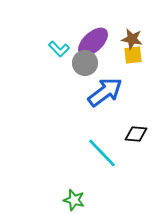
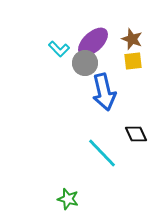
brown star: rotated 10 degrees clockwise
yellow square: moved 6 px down
blue arrow: moved 1 px left; rotated 114 degrees clockwise
black diamond: rotated 60 degrees clockwise
green star: moved 6 px left, 1 px up
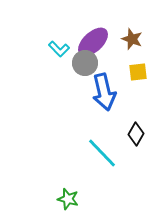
yellow square: moved 5 px right, 11 px down
black diamond: rotated 55 degrees clockwise
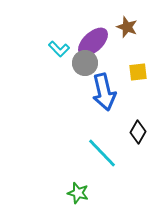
brown star: moved 5 px left, 12 px up
black diamond: moved 2 px right, 2 px up
green star: moved 10 px right, 6 px up
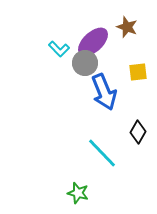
blue arrow: rotated 9 degrees counterclockwise
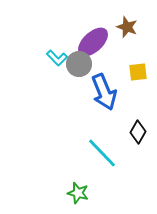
cyan L-shape: moved 2 px left, 9 px down
gray circle: moved 6 px left, 1 px down
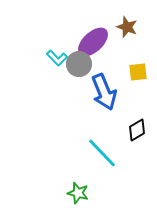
black diamond: moved 1 px left, 2 px up; rotated 30 degrees clockwise
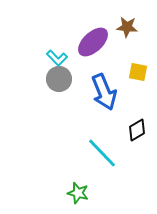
brown star: rotated 15 degrees counterclockwise
gray circle: moved 20 px left, 15 px down
yellow square: rotated 18 degrees clockwise
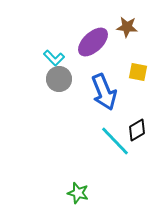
cyan L-shape: moved 3 px left
cyan line: moved 13 px right, 12 px up
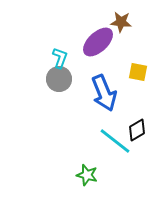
brown star: moved 6 px left, 5 px up
purple ellipse: moved 5 px right
cyan L-shape: moved 6 px right; rotated 115 degrees counterclockwise
blue arrow: moved 1 px down
cyan line: rotated 8 degrees counterclockwise
green star: moved 9 px right, 18 px up
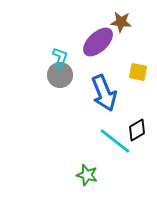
gray circle: moved 1 px right, 4 px up
